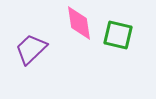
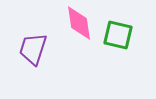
purple trapezoid: moved 2 px right; rotated 28 degrees counterclockwise
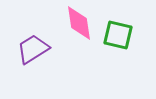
purple trapezoid: rotated 40 degrees clockwise
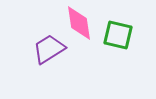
purple trapezoid: moved 16 px right
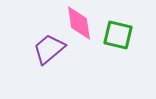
purple trapezoid: rotated 8 degrees counterclockwise
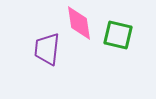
purple trapezoid: moved 2 px left; rotated 44 degrees counterclockwise
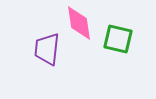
green square: moved 4 px down
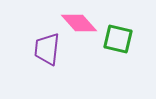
pink diamond: rotated 33 degrees counterclockwise
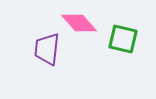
green square: moved 5 px right
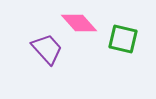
purple trapezoid: rotated 132 degrees clockwise
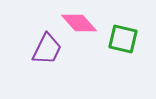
purple trapezoid: rotated 68 degrees clockwise
